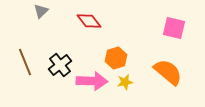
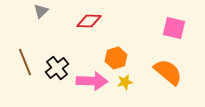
red diamond: rotated 50 degrees counterclockwise
black cross: moved 3 px left, 3 px down
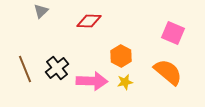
pink square: moved 1 px left, 5 px down; rotated 10 degrees clockwise
orange hexagon: moved 5 px right, 2 px up; rotated 15 degrees counterclockwise
brown line: moved 7 px down
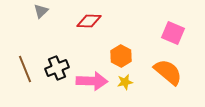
black cross: rotated 15 degrees clockwise
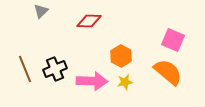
pink square: moved 7 px down
black cross: moved 2 px left, 1 px down
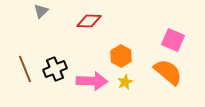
yellow star: rotated 14 degrees counterclockwise
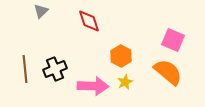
red diamond: rotated 70 degrees clockwise
brown line: rotated 16 degrees clockwise
pink arrow: moved 1 px right, 5 px down
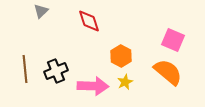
black cross: moved 1 px right, 2 px down
